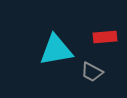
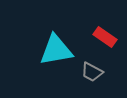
red rectangle: rotated 40 degrees clockwise
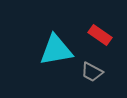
red rectangle: moved 5 px left, 2 px up
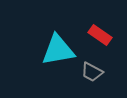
cyan triangle: moved 2 px right
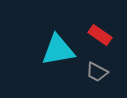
gray trapezoid: moved 5 px right
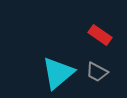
cyan triangle: moved 23 px down; rotated 30 degrees counterclockwise
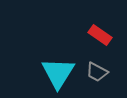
cyan triangle: rotated 18 degrees counterclockwise
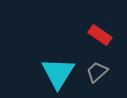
gray trapezoid: rotated 110 degrees clockwise
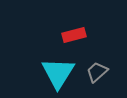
red rectangle: moved 26 px left; rotated 50 degrees counterclockwise
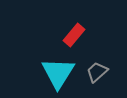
red rectangle: rotated 35 degrees counterclockwise
